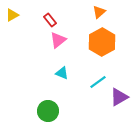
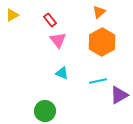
pink triangle: rotated 30 degrees counterclockwise
cyan line: moved 1 px up; rotated 24 degrees clockwise
purple triangle: moved 2 px up
green circle: moved 3 px left
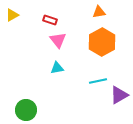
orange triangle: rotated 32 degrees clockwise
red rectangle: rotated 32 degrees counterclockwise
cyan triangle: moved 5 px left, 5 px up; rotated 32 degrees counterclockwise
green circle: moved 19 px left, 1 px up
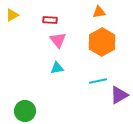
red rectangle: rotated 16 degrees counterclockwise
green circle: moved 1 px left, 1 px down
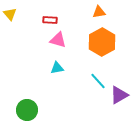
yellow triangle: moved 2 px left, 1 px up; rotated 40 degrees counterclockwise
pink triangle: rotated 36 degrees counterclockwise
cyan line: rotated 60 degrees clockwise
green circle: moved 2 px right, 1 px up
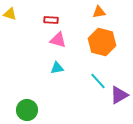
yellow triangle: rotated 32 degrees counterclockwise
red rectangle: moved 1 px right
orange hexagon: rotated 16 degrees counterclockwise
